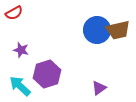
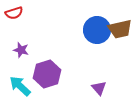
red semicircle: rotated 12 degrees clockwise
brown trapezoid: moved 2 px right, 1 px up
purple triangle: rotated 35 degrees counterclockwise
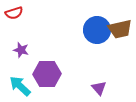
purple hexagon: rotated 16 degrees clockwise
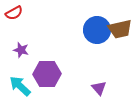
red semicircle: rotated 12 degrees counterclockwise
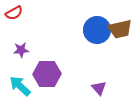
purple star: rotated 21 degrees counterclockwise
